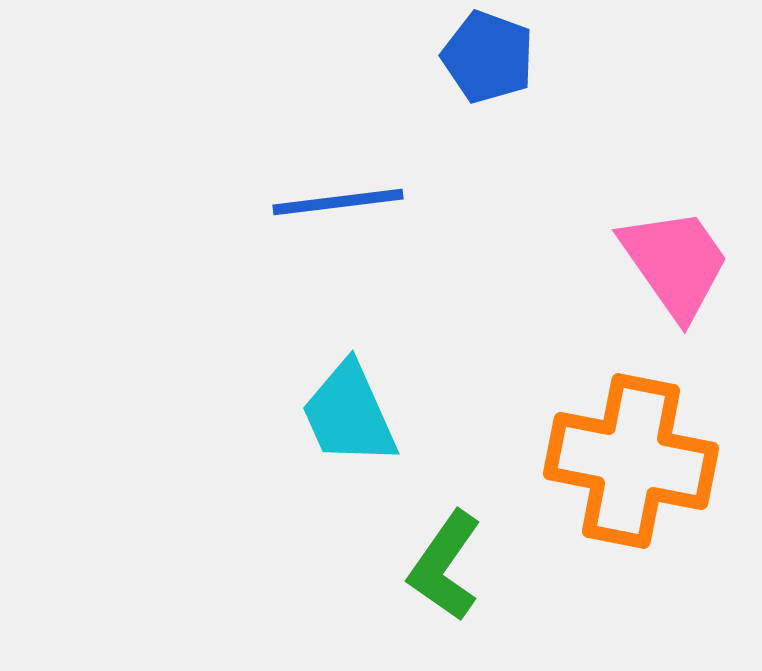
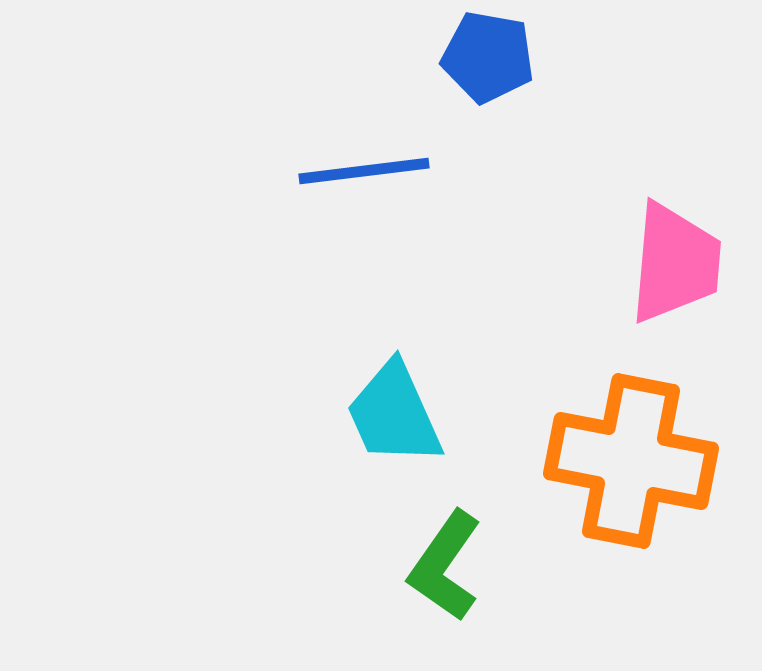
blue pentagon: rotated 10 degrees counterclockwise
blue line: moved 26 px right, 31 px up
pink trapezoid: rotated 40 degrees clockwise
cyan trapezoid: moved 45 px right
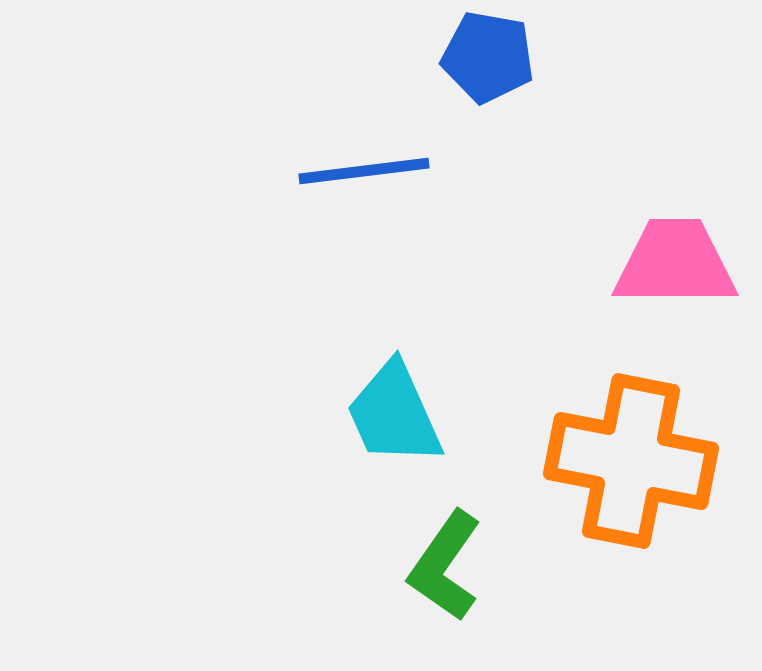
pink trapezoid: rotated 95 degrees counterclockwise
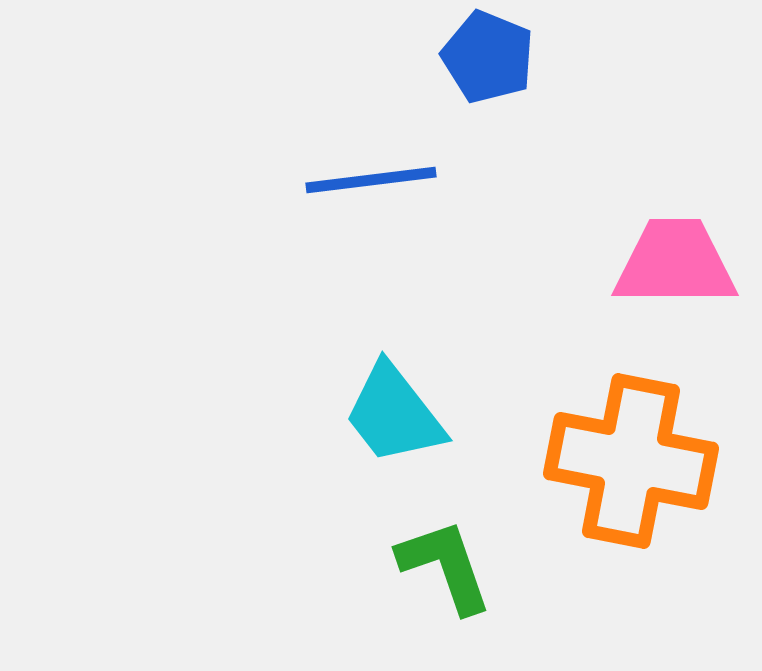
blue pentagon: rotated 12 degrees clockwise
blue line: moved 7 px right, 9 px down
cyan trapezoid: rotated 14 degrees counterclockwise
green L-shape: rotated 126 degrees clockwise
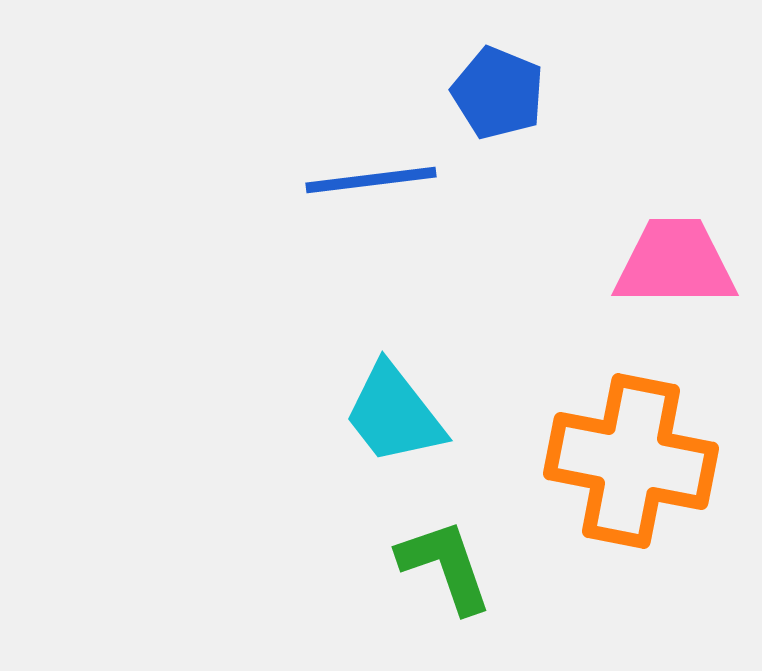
blue pentagon: moved 10 px right, 36 px down
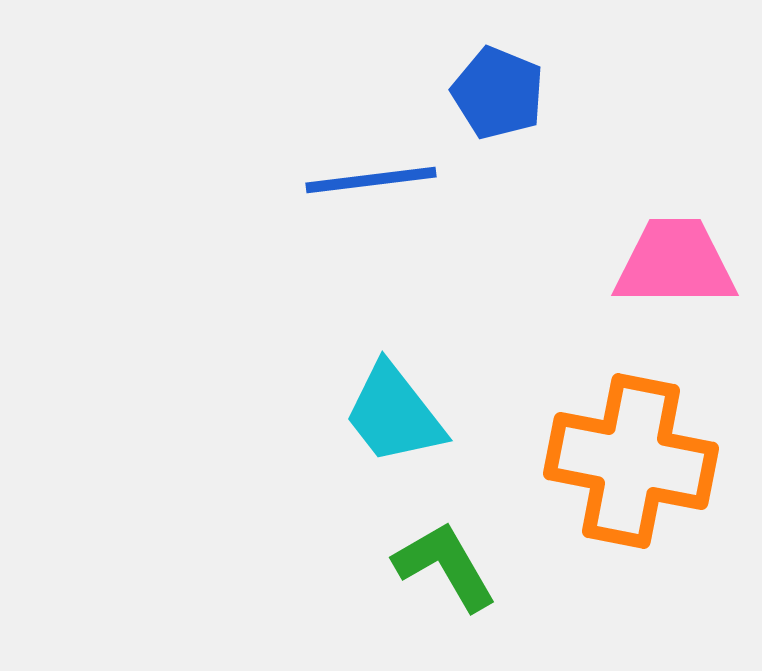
green L-shape: rotated 11 degrees counterclockwise
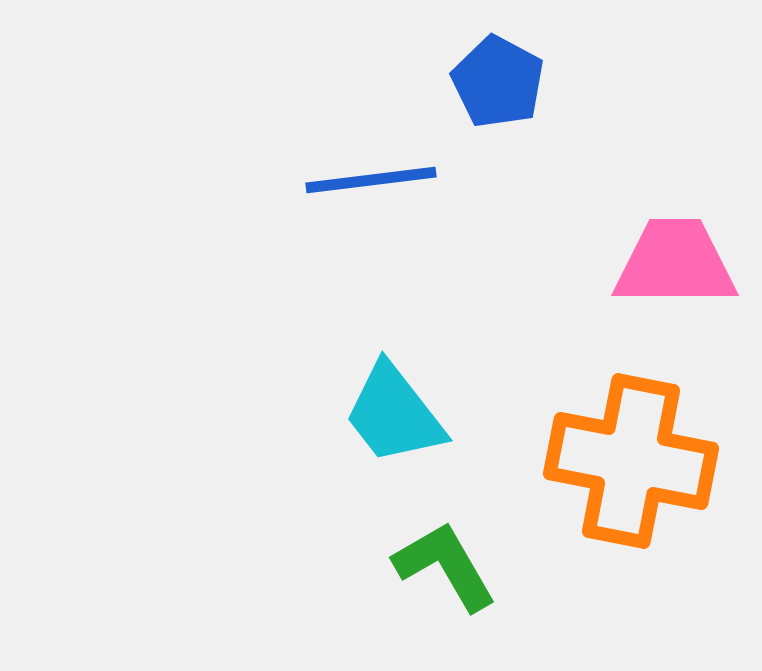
blue pentagon: moved 11 px up; rotated 6 degrees clockwise
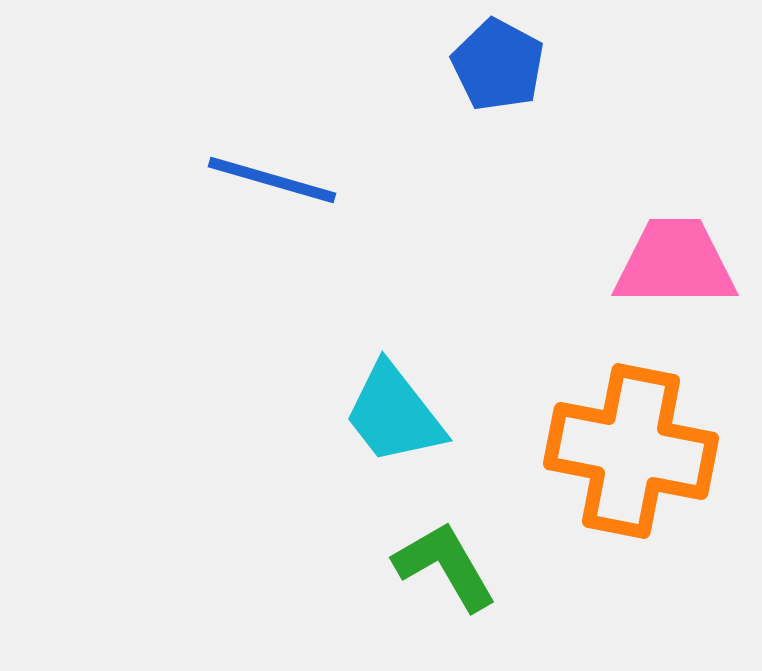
blue pentagon: moved 17 px up
blue line: moved 99 px left; rotated 23 degrees clockwise
orange cross: moved 10 px up
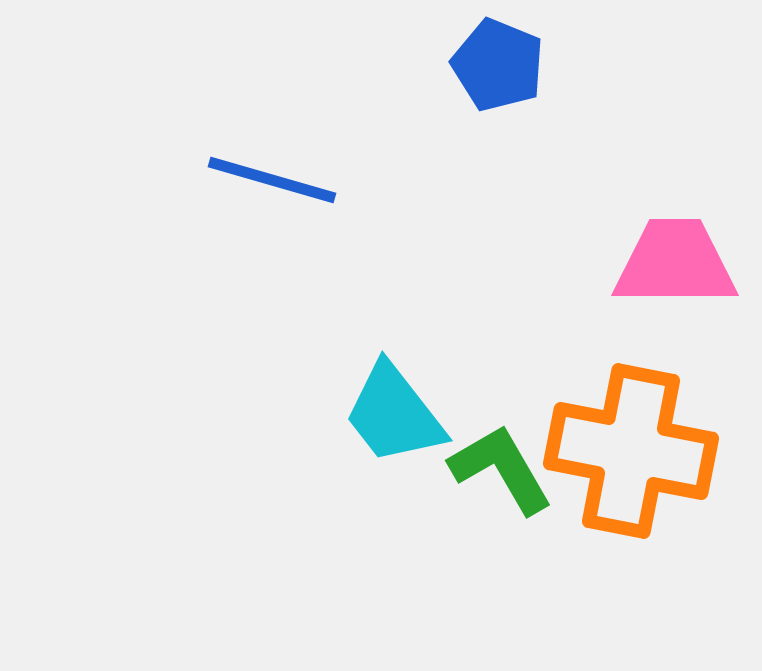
blue pentagon: rotated 6 degrees counterclockwise
green L-shape: moved 56 px right, 97 px up
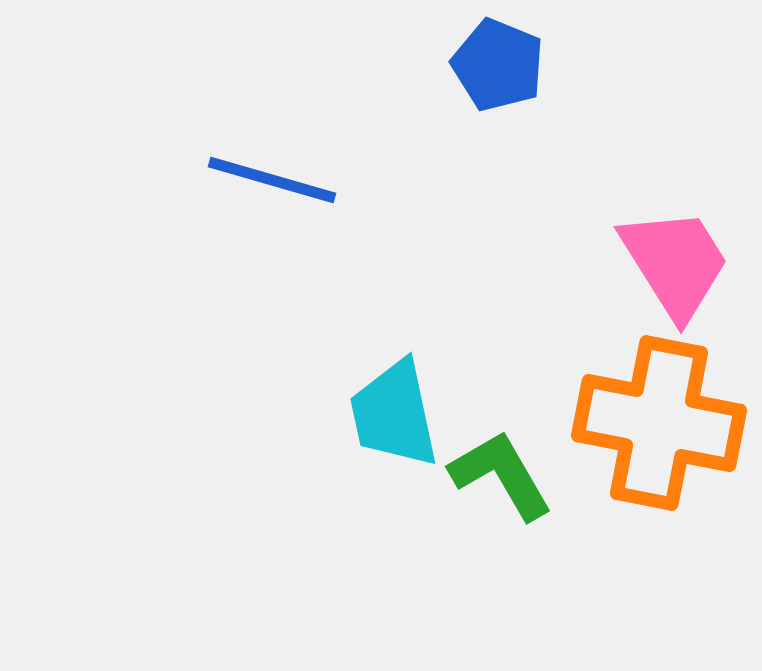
pink trapezoid: rotated 58 degrees clockwise
cyan trapezoid: rotated 26 degrees clockwise
orange cross: moved 28 px right, 28 px up
green L-shape: moved 6 px down
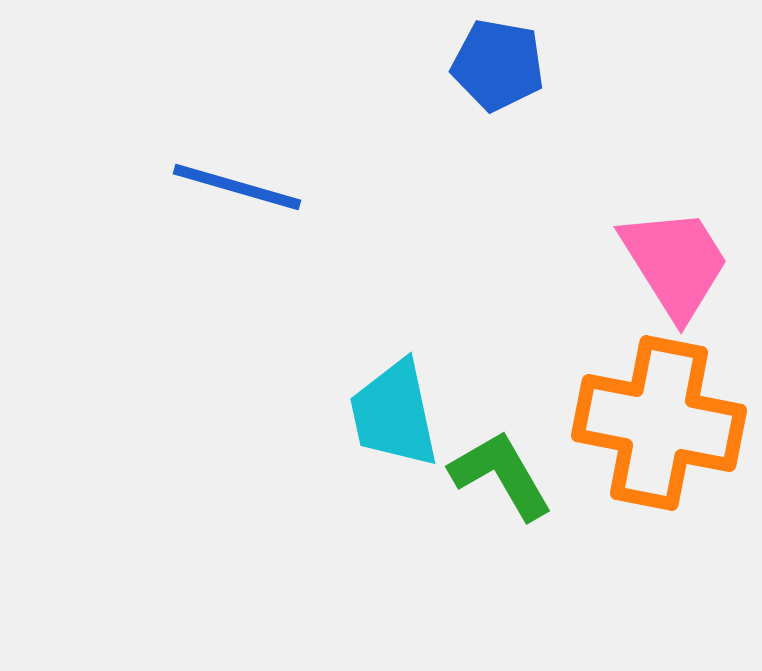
blue pentagon: rotated 12 degrees counterclockwise
blue line: moved 35 px left, 7 px down
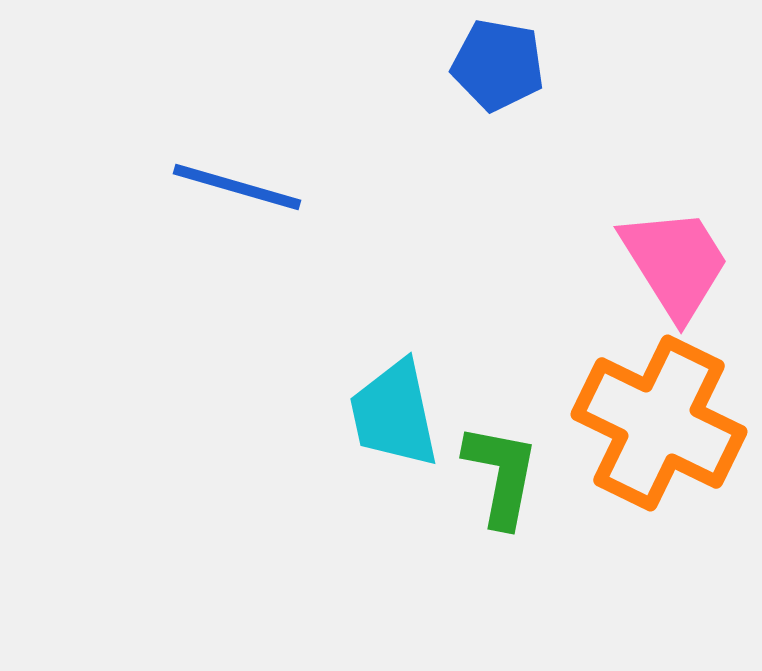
orange cross: rotated 15 degrees clockwise
green L-shape: rotated 41 degrees clockwise
